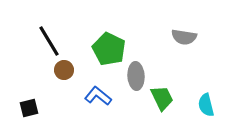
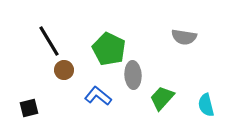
gray ellipse: moved 3 px left, 1 px up
green trapezoid: rotated 112 degrees counterclockwise
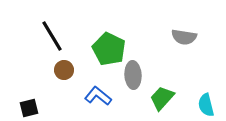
black line: moved 3 px right, 5 px up
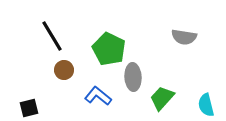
gray ellipse: moved 2 px down
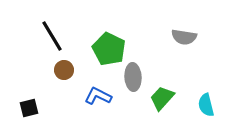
blue L-shape: rotated 12 degrees counterclockwise
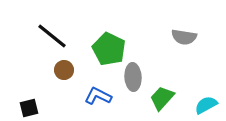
black line: rotated 20 degrees counterclockwise
cyan semicircle: rotated 75 degrees clockwise
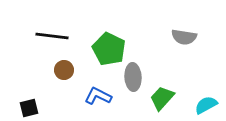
black line: rotated 32 degrees counterclockwise
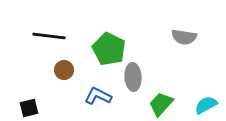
black line: moved 3 px left
green trapezoid: moved 1 px left, 6 px down
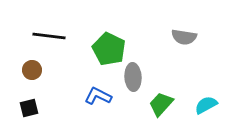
brown circle: moved 32 px left
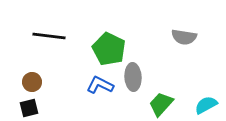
brown circle: moved 12 px down
blue L-shape: moved 2 px right, 11 px up
